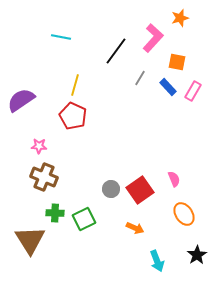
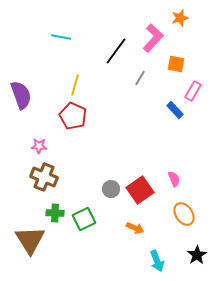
orange square: moved 1 px left, 2 px down
blue rectangle: moved 7 px right, 23 px down
purple semicircle: moved 5 px up; rotated 104 degrees clockwise
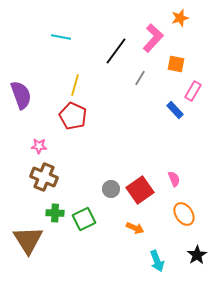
brown triangle: moved 2 px left
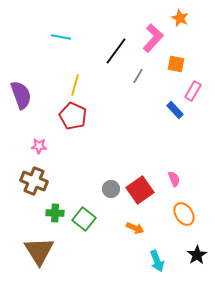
orange star: rotated 30 degrees counterclockwise
gray line: moved 2 px left, 2 px up
brown cross: moved 10 px left, 4 px down
green square: rotated 25 degrees counterclockwise
brown triangle: moved 11 px right, 11 px down
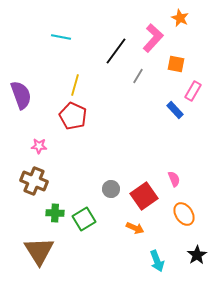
red square: moved 4 px right, 6 px down
green square: rotated 20 degrees clockwise
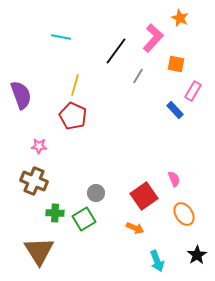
gray circle: moved 15 px left, 4 px down
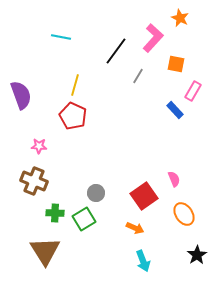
brown triangle: moved 6 px right
cyan arrow: moved 14 px left
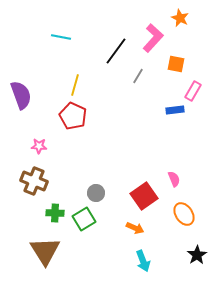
blue rectangle: rotated 54 degrees counterclockwise
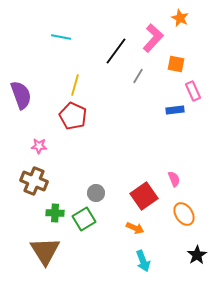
pink rectangle: rotated 54 degrees counterclockwise
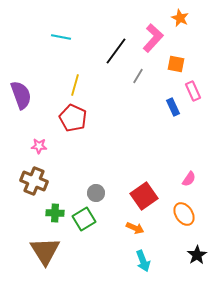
blue rectangle: moved 2 px left, 3 px up; rotated 72 degrees clockwise
red pentagon: moved 2 px down
pink semicircle: moved 15 px right; rotated 56 degrees clockwise
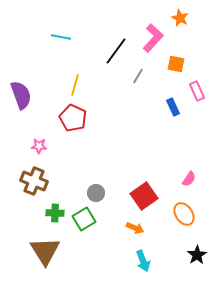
pink rectangle: moved 4 px right
